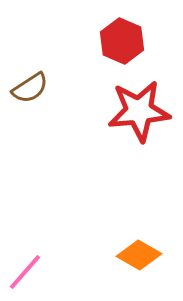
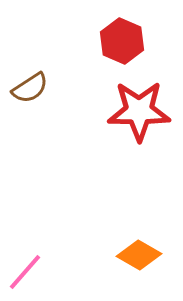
red star: rotated 6 degrees clockwise
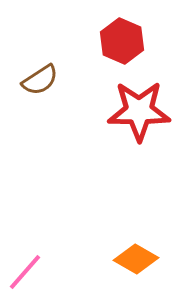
brown semicircle: moved 10 px right, 8 px up
orange diamond: moved 3 px left, 4 px down
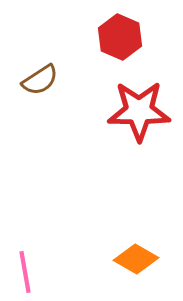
red hexagon: moved 2 px left, 4 px up
pink line: rotated 51 degrees counterclockwise
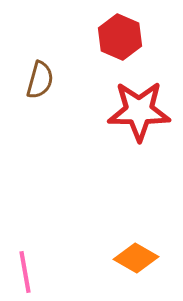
brown semicircle: rotated 42 degrees counterclockwise
orange diamond: moved 1 px up
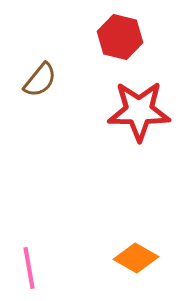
red hexagon: rotated 9 degrees counterclockwise
brown semicircle: rotated 24 degrees clockwise
pink line: moved 4 px right, 4 px up
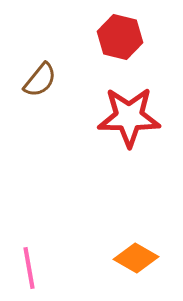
red star: moved 10 px left, 6 px down
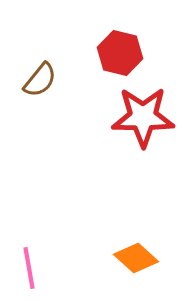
red hexagon: moved 16 px down
red star: moved 14 px right
orange diamond: rotated 12 degrees clockwise
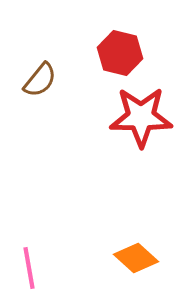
red star: moved 2 px left
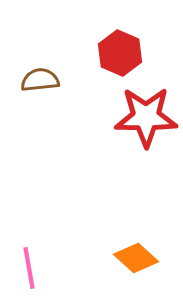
red hexagon: rotated 9 degrees clockwise
brown semicircle: rotated 135 degrees counterclockwise
red star: moved 5 px right
